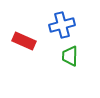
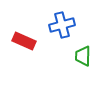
green trapezoid: moved 13 px right
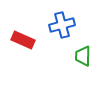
red rectangle: moved 1 px left, 1 px up
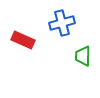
blue cross: moved 2 px up
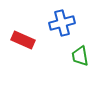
green trapezoid: moved 3 px left; rotated 10 degrees counterclockwise
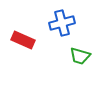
green trapezoid: rotated 65 degrees counterclockwise
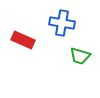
blue cross: rotated 25 degrees clockwise
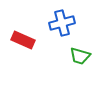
blue cross: rotated 25 degrees counterclockwise
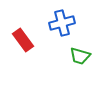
red rectangle: rotated 30 degrees clockwise
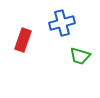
red rectangle: rotated 55 degrees clockwise
